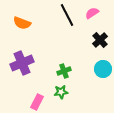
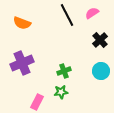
cyan circle: moved 2 px left, 2 px down
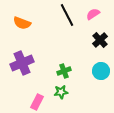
pink semicircle: moved 1 px right, 1 px down
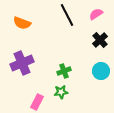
pink semicircle: moved 3 px right
